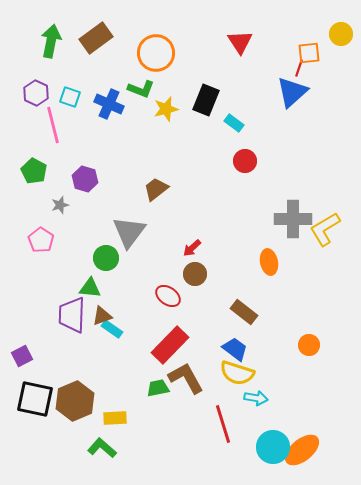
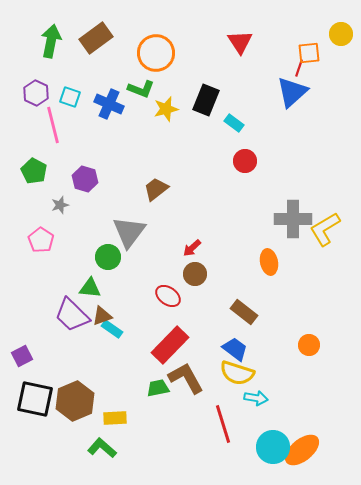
green circle at (106, 258): moved 2 px right, 1 px up
purple trapezoid at (72, 315): rotated 48 degrees counterclockwise
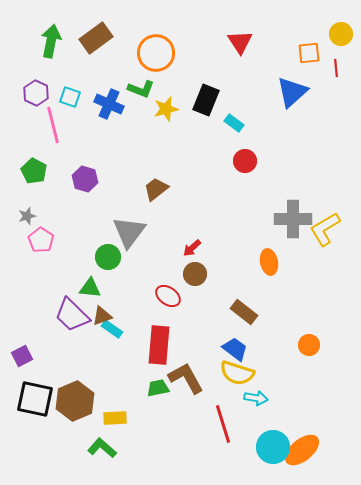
red line at (299, 68): moved 37 px right; rotated 24 degrees counterclockwise
gray star at (60, 205): moved 33 px left, 11 px down
red rectangle at (170, 345): moved 11 px left; rotated 39 degrees counterclockwise
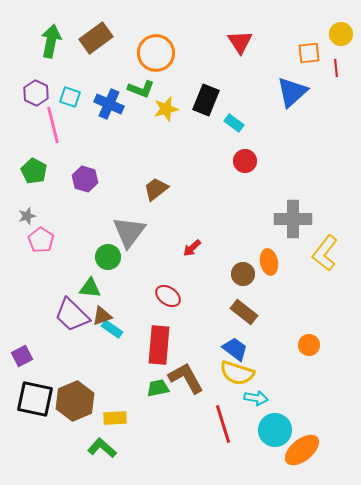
yellow L-shape at (325, 229): moved 24 px down; rotated 21 degrees counterclockwise
brown circle at (195, 274): moved 48 px right
cyan circle at (273, 447): moved 2 px right, 17 px up
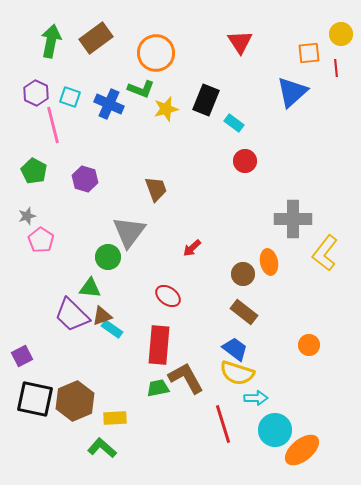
brown trapezoid at (156, 189): rotated 108 degrees clockwise
cyan arrow at (256, 398): rotated 10 degrees counterclockwise
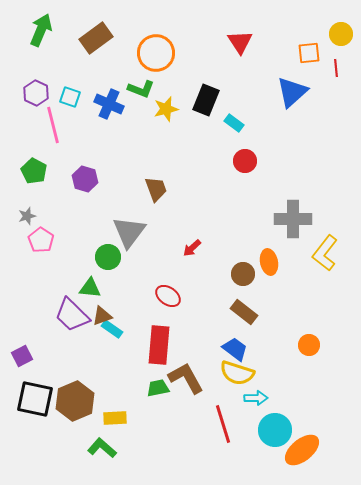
green arrow at (51, 41): moved 10 px left, 11 px up; rotated 12 degrees clockwise
